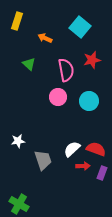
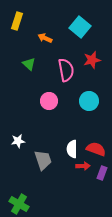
pink circle: moved 9 px left, 4 px down
white semicircle: rotated 48 degrees counterclockwise
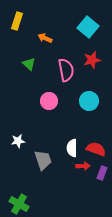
cyan square: moved 8 px right
white semicircle: moved 1 px up
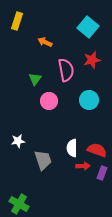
orange arrow: moved 4 px down
green triangle: moved 6 px right, 15 px down; rotated 24 degrees clockwise
cyan circle: moved 1 px up
red semicircle: moved 1 px right, 1 px down
